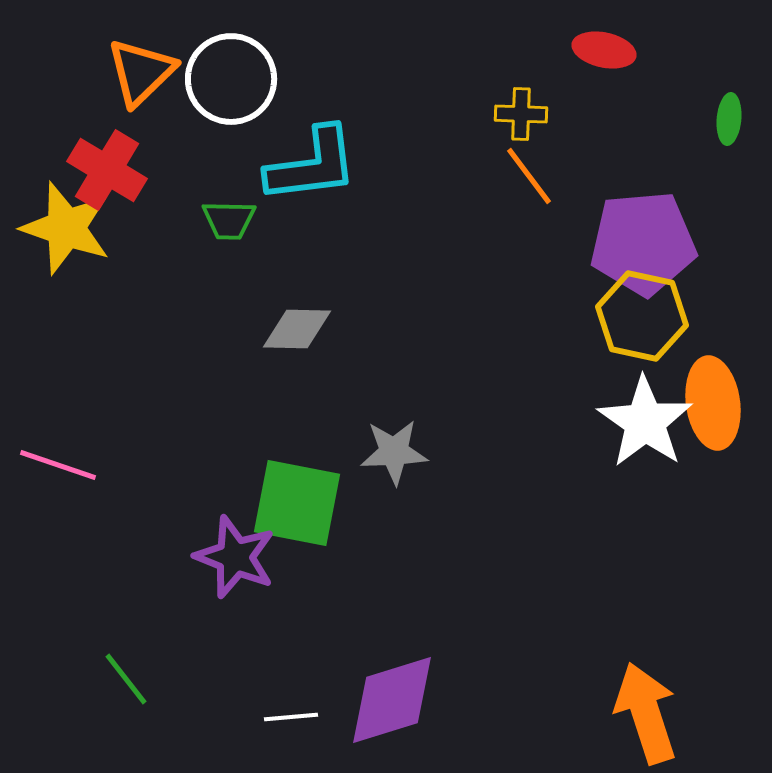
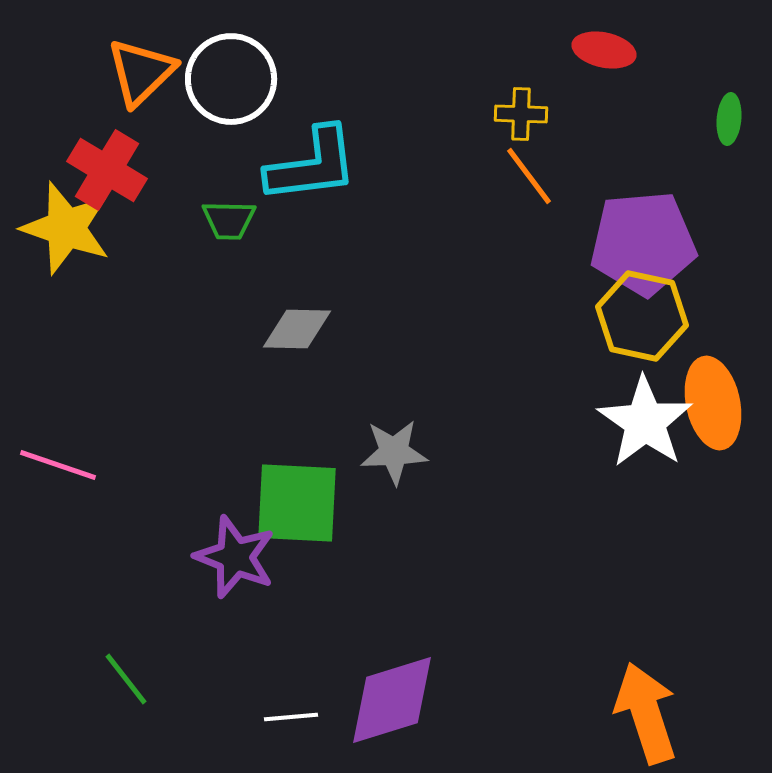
orange ellipse: rotated 4 degrees counterclockwise
green square: rotated 8 degrees counterclockwise
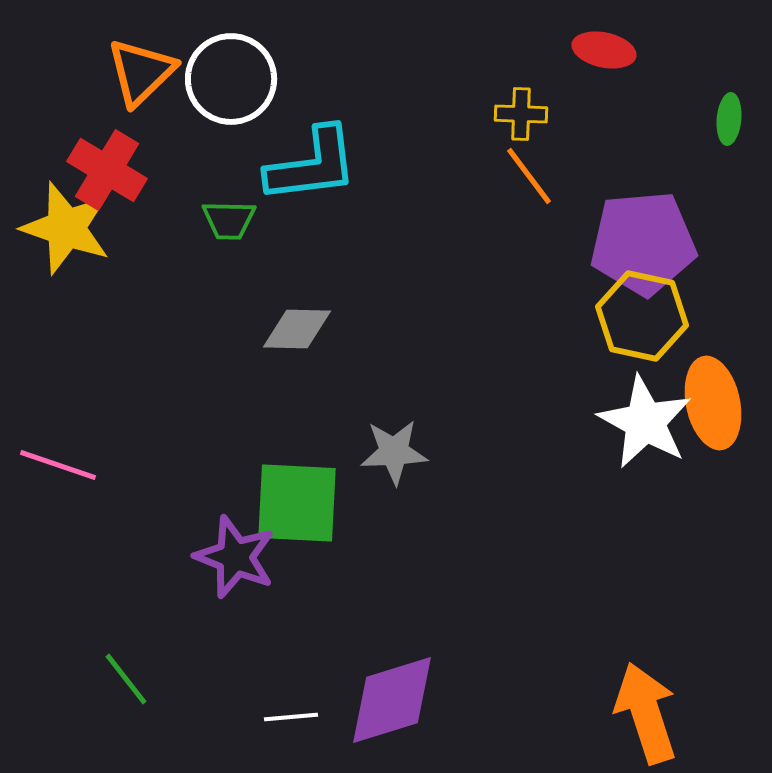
white star: rotated 6 degrees counterclockwise
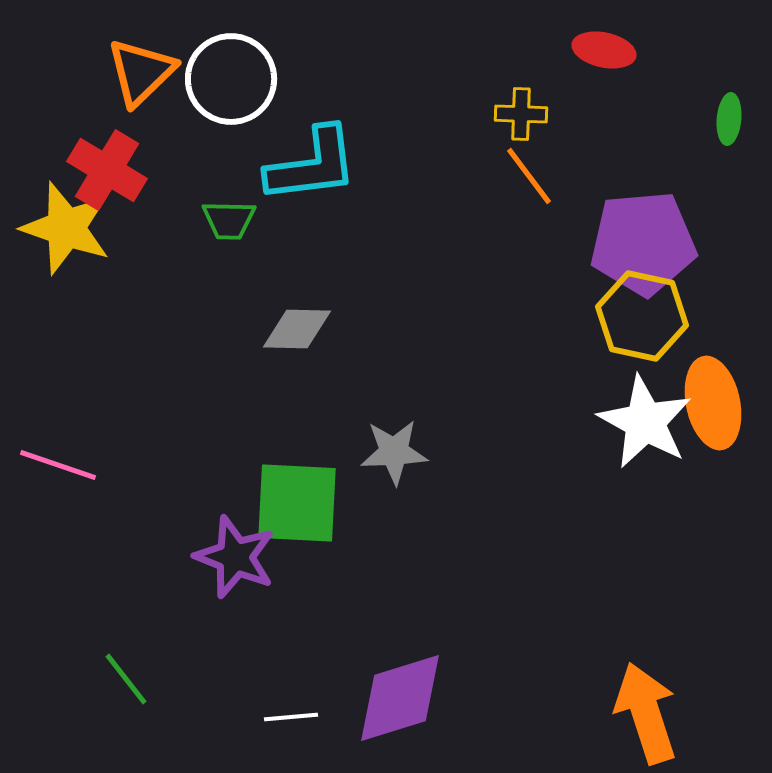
purple diamond: moved 8 px right, 2 px up
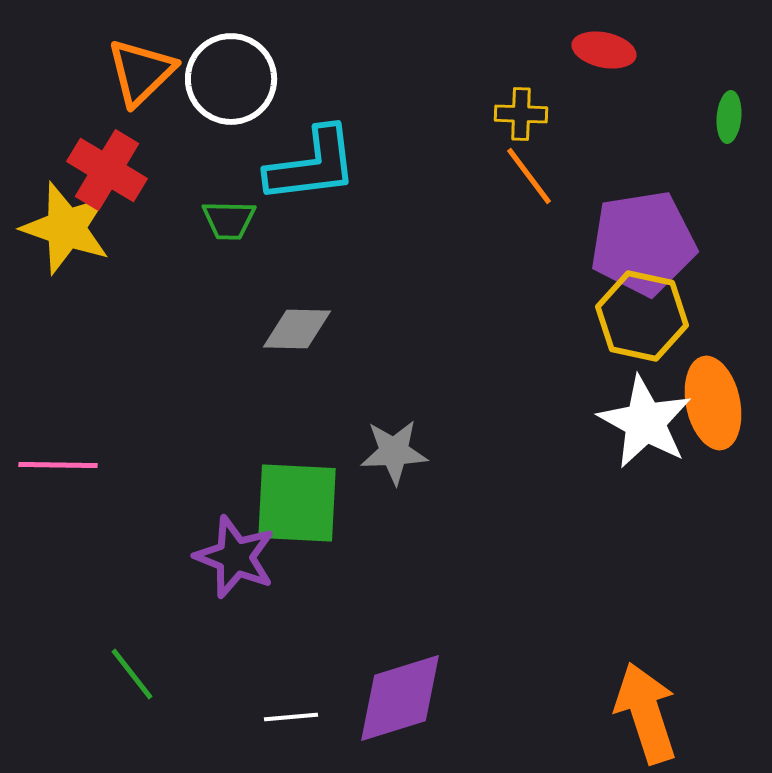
green ellipse: moved 2 px up
purple pentagon: rotated 4 degrees counterclockwise
pink line: rotated 18 degrees counterclockwise
green line: moved 6 px right, 5 px up
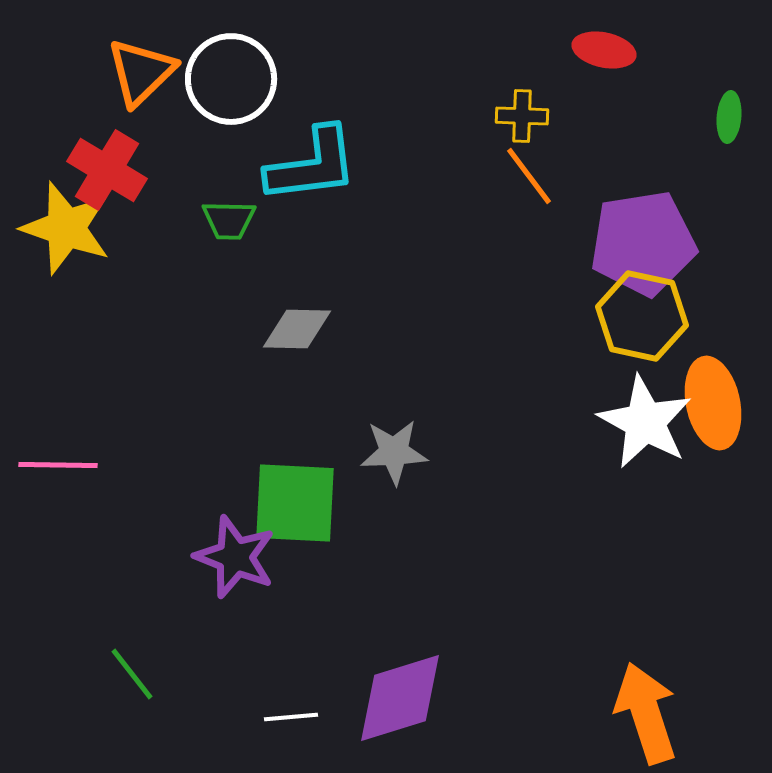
yellow cross: moved 1 px right, 2 px down
green square: moved 2 px left
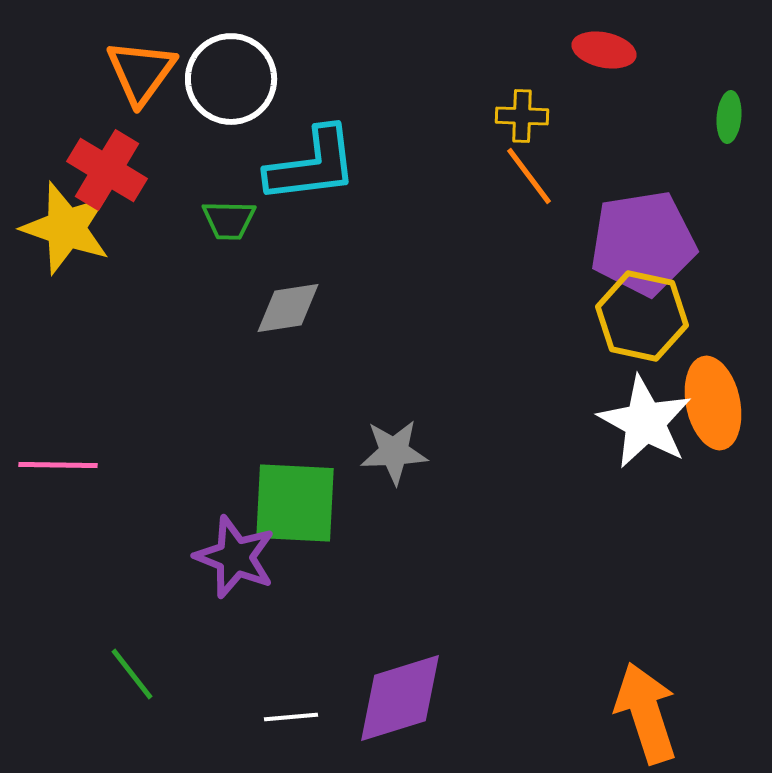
orange triangle: rotated 10 degrees counterclockwise
gray diamond: moved 9 px left, 21 px up; rotated 10 degrees counterclockwise
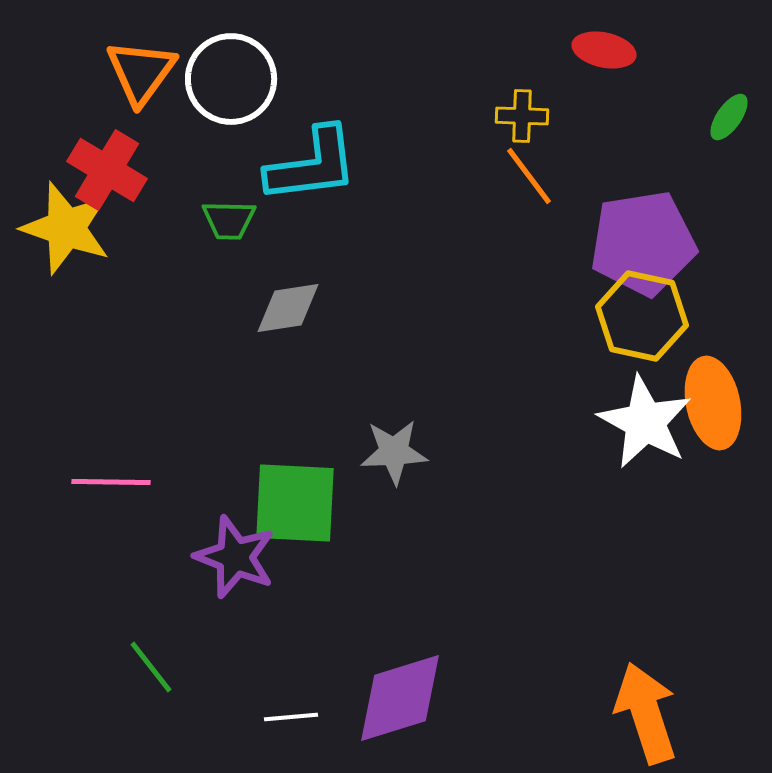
green ellipse: rotated 30 degrees clockwise
pink line: moved 53 px right, 17 px down
green line: moved 19 px right, 7 px up
